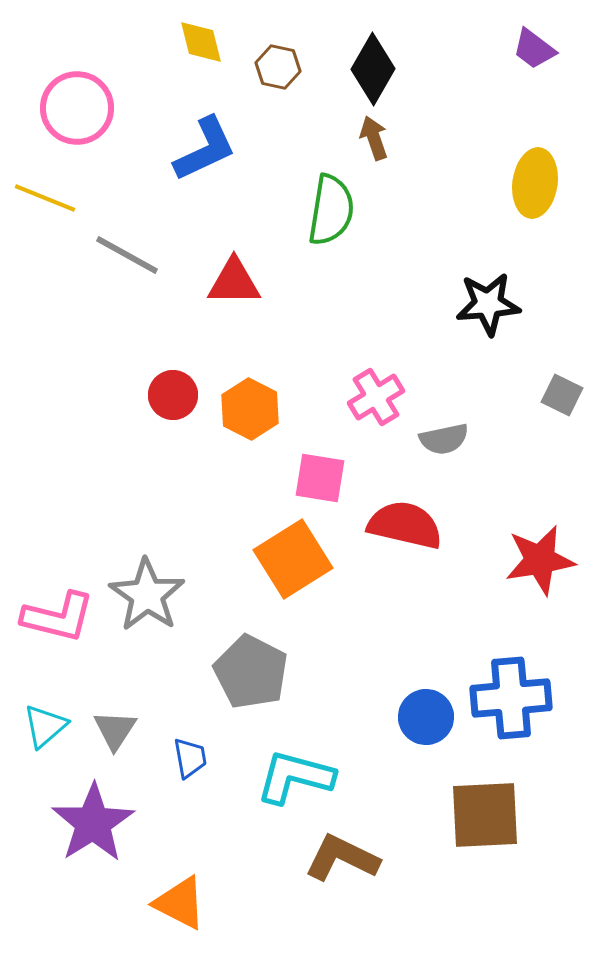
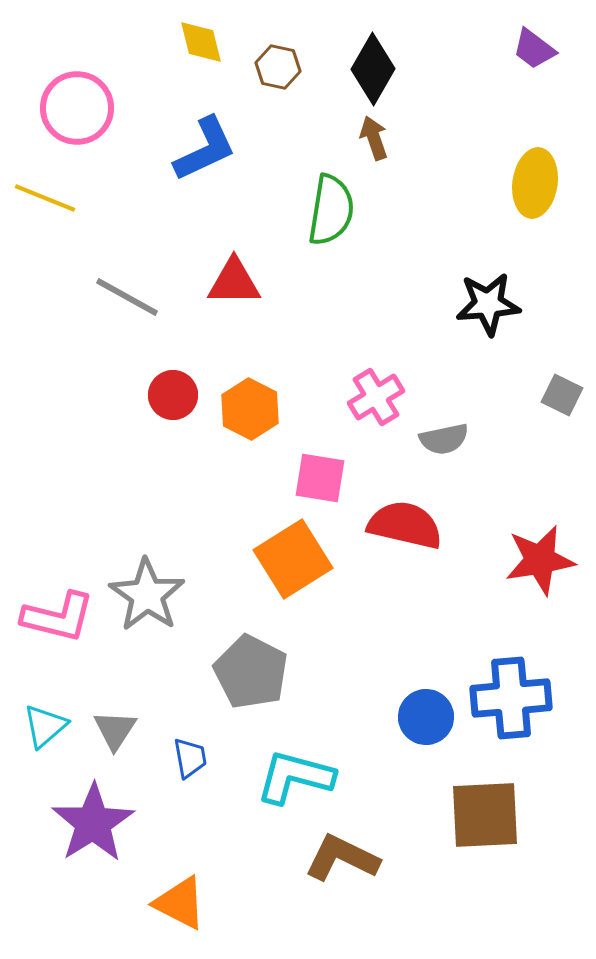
gray line: moved 42 px down
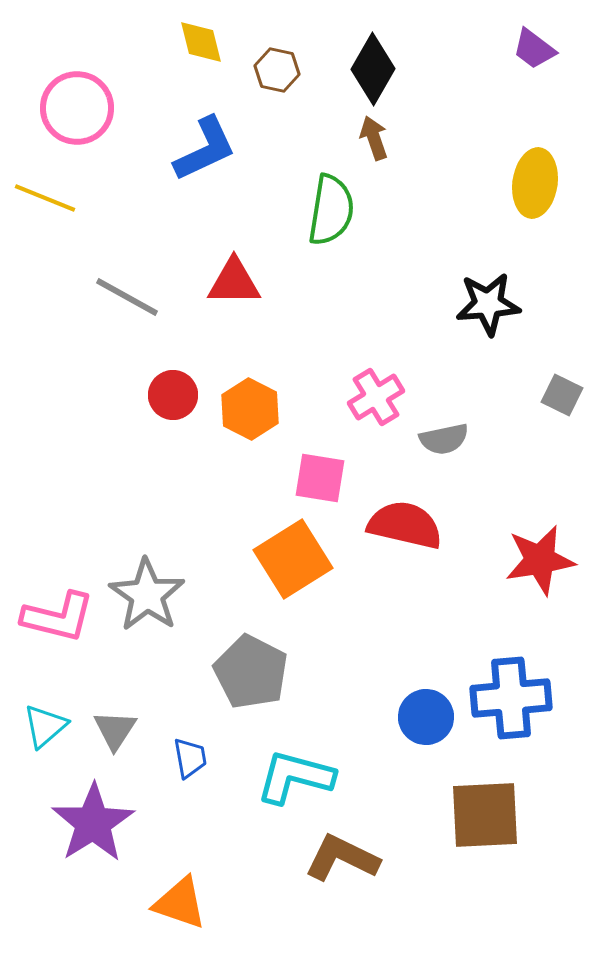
brown hexagon: moved 1 px left, 3 px down
orange triangle: rotated 8 degrees counterclockwise
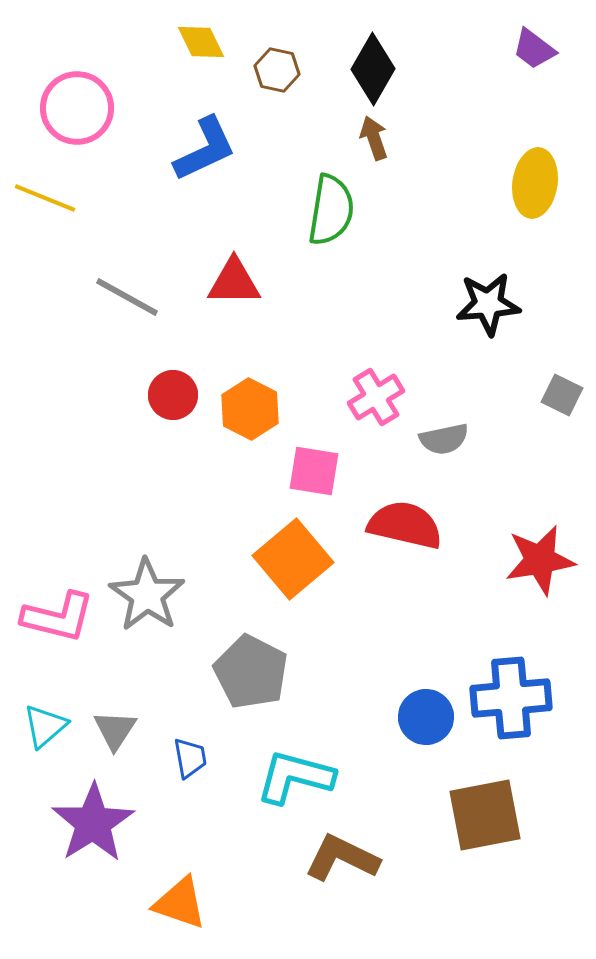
yellow diamond: rotated 12 degrees counterclockwise
pink square: moved 6 px left, 7 px up
orange square: rotated 8 degrees counterclockwise
brown square: rotated 8 degrees counterclockwise
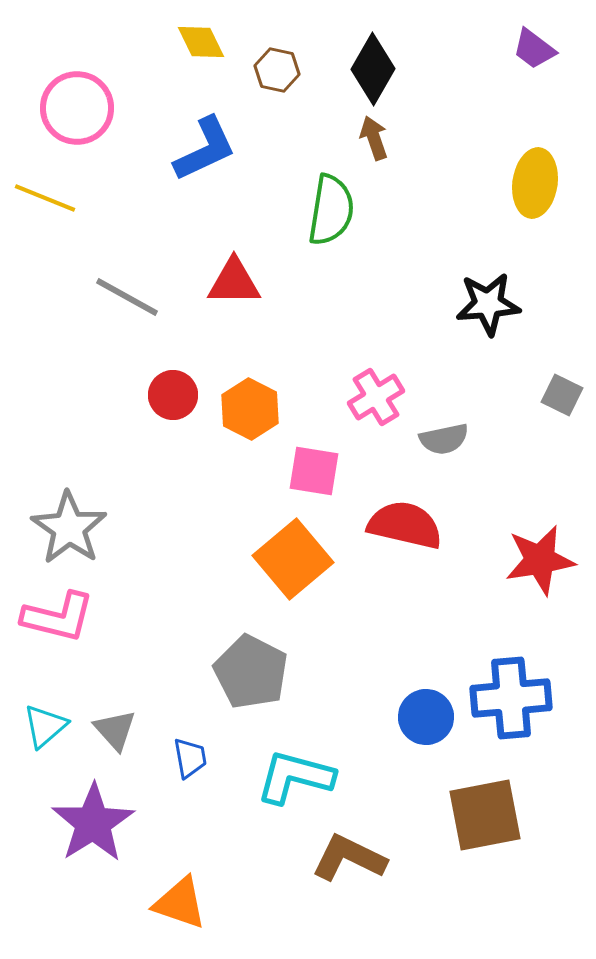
gray star: moved 78 px left, 67 px up
gray triangle: rotated 15 degrees counterclockwise
brown L-shape: moved 7 px right
